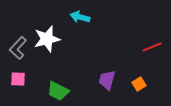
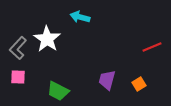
white star: rotated 24 degrees counterclockwise
pink square: moved 2 px up
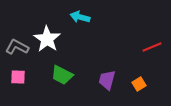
gray L-shape: moved 1 px left, 1 px up; rotated 75 degrees clockwise
green trapezoid: moved 4 px right, 16 px up
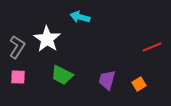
gray L-shape: rotated 95 degrees clockwise
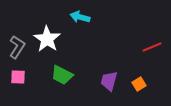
purple trapezoid: moved 2 px right, 1 px down
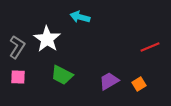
red line: moved 2 px left
purple trapezoid: rotated 45 degrees clockwise
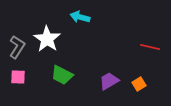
red line: rotated 36 degrees clockwise
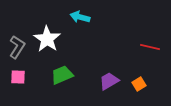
green trapezoid: rotated 130 degrees clockwise
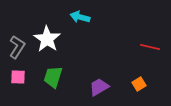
green trapezoid: moved 9 px left, 2 px down; rotated 50 degrees counterclockwise
purple trapezoid: moved 10 px left, 6 px down
